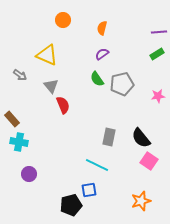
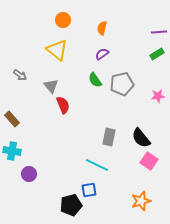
yellow triangle: moved 10 px right, 5 px up; rotated 15 degrees clockwise
green semicircle: moved 2 px left, 1 px down
cyan cross: moved 7 px left, 9 px down
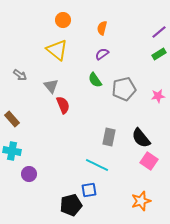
purple line: rotated 35 degrees counterclockwise
green rectangle: moved 2 px right
gray pentagon: moved 2 px right, 5 px down
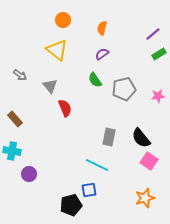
purple line: moved 6 px left, 2 px down
gray triangle: moved 1 px left
red semicircle: moved 2 px right, 3 px down
brown rectangle: moved 3 px right
orange star: moved 4 px right, 3 px up
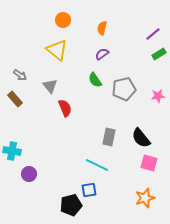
brown rectangle: moved 20 px up
pink square: moved 2 px down; rotated 18 degrees counterclockwise
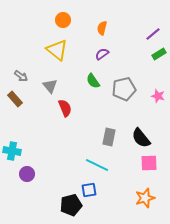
gray arrow: moved 1 px right, 1 px down
green semicircle: moved 2 px left, 1 px down
pink star: rotated 24 degrees clockwise
pink square: rotated 18 degrees counterclockwise
purple circle: moved 2 px left
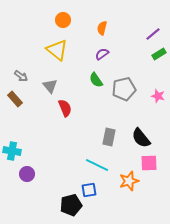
green semicircle: moved 3 px right, 1 px up
orange star: moved 16 px left, 17 px up
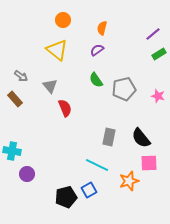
purple semicircle: moved 5 px left, 4 px up
blue square: rotated 21 degrees counterclockwise
black pentagon: moved 5 px left, 8 px up
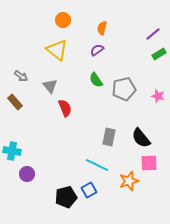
brown rectangle: moved 3 px down
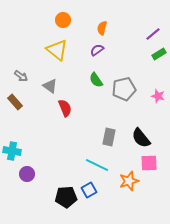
gray triangle: rotated 14 degrees counterclockwise
black pentagon: rotated 10 degrees clockwise
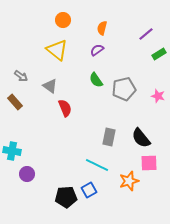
purple line: moved 7 px left
